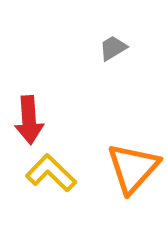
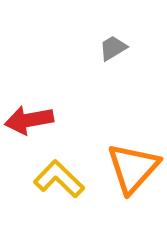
red arrow: rotated 84 degrees clockwise
yellow L-shape: moved 8 px right, 6 px down
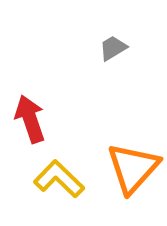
red arrow: moved 1 px right, 1 px up; rotated 81 degrees clockwise
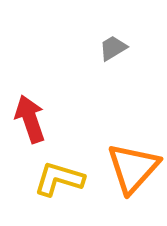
yellow L-shape: rotated 27 degrees counterclockwise
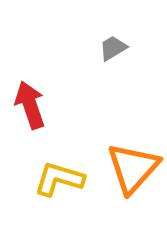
red arrow: moved 14 px up
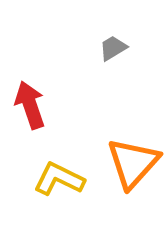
orange triangle: moved 5 px up
yellow L-shape: rotated 9 degrees clockwise
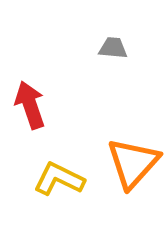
gray trapezoid: rotated 36 degrees clockwise
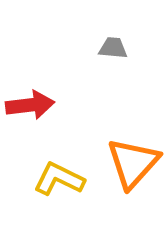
red arrow: rotated 102 degrees clockwise
